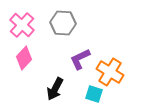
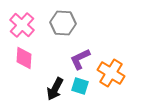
pink diamond: rotated 40 degrees counterclockwise
orange cross: moved 1 px right, 1 px down
cyan square: moved 14 px left, 8 px up
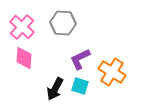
pink cross: moved 2 px down
orange cross: moved 1 px right, 1 px up
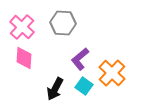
purple L-shape: rotated 15 degrees counterclockwise
orange cross: moved 1 px down; rotated 12 degrees clockwise
cyan square: moved 4 px right; rotated 18 degrees clockwise
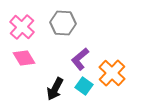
pink diamond: rotated 35 degrees counterclockwise
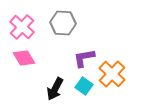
purple L-shape: moved 4 px right, 1 px up; rotated 30 degrees clockwise
orange cross: moved 1 px down
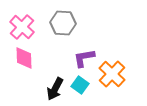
pink diamond: rotated 30 degrees clockwise
cyan square: moved 4 px left, 1 px up
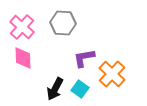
pink diamond: moved 1 px left
cyan square: moved 4 px down
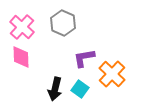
gray hexagon: rotated 20 degrees clockwise
pink diamond: moved 2 px left, 1 px up
black arrow: rotated 15 degrees counterclockwise
